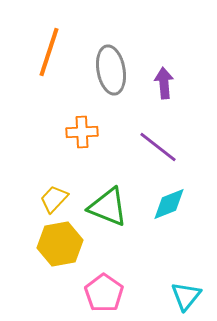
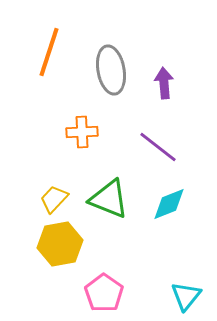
green triangle: moved 1 px right, 8 px up
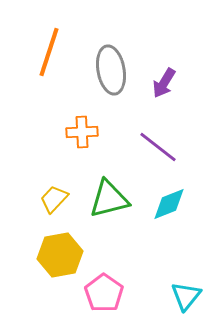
purple arrow: rotated 144 degrees counterclockwise
green triangle: rotated 36 degrees counterclockwise
yellow hexagon: moved 11 px down
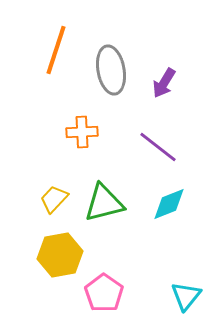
orange line: moved 7 px right, 2 px up
green triangle: moved 5 px left, 4 px down
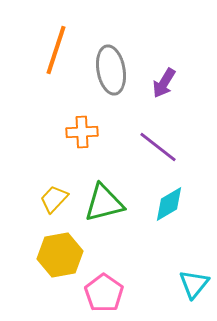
cyan diamond: rotated 9 degrees counterclockwise
cyan triangle: moved 8 px right, 12 px up
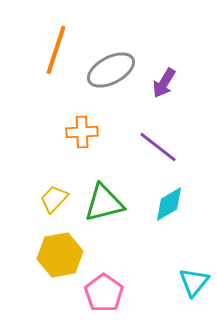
gray ellipse: rotated 72 degrees clockwise
cyan triangle: moved 2 px up
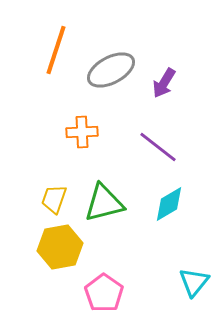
yellow trapezoid: rotated 24 degrees counterclockwise
yellow hexagon: moved 8 px up
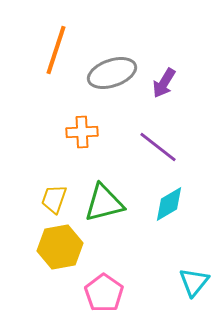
gray ellipse: moved 1 px right, 3 px down; rotated 9 degrees clockwise
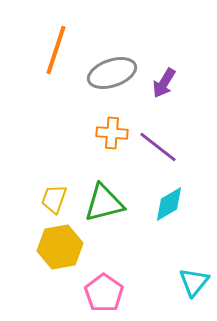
orange cross: moved 30 px right, 1 px down; rotated 8 degrees clockwise
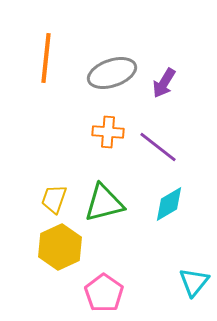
orange line: moved 10 px left, 8 px down; rotated 12 degrees counterclockwise
orange cross: moved 4 px left, 1 px up
yellow hexagon: rotated 15 degrees counterclockwise
